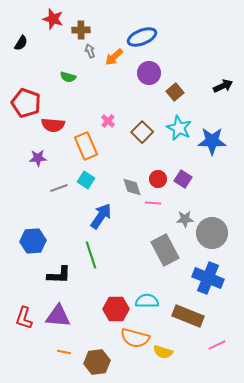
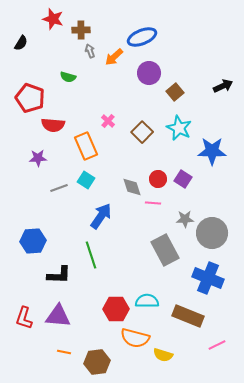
red pentagon at (26, 103): moved 4 px right, 5 px up
blue star at (212, 141): moved 10 px down
yellow semicircle at (163, 352): moved 3 px down
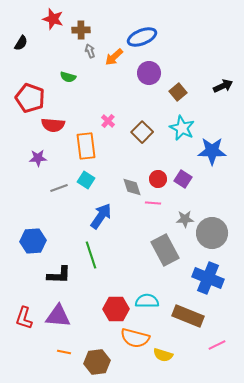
brown square at (175, 92): moved 3 px right
cyan star at (179, 128): moved 3 px right
orange rectangle at (86, 146): rotated 16 degrees clockwise
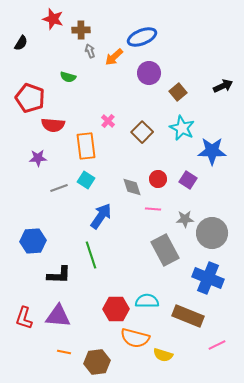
purple square at (183, 179): moved 5 px right, 1 px down
pink line at (153, 203): moved 6 px down
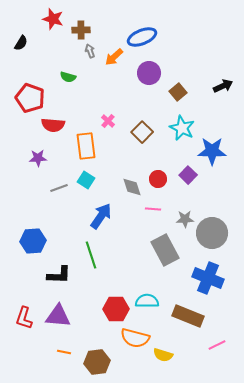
purple square at (188, 180): moved 5 px up; rotated 12 degrees clockwise
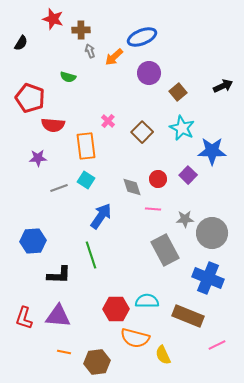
yellow semicircle at (163, 355): rotated 48 degrees clockwise
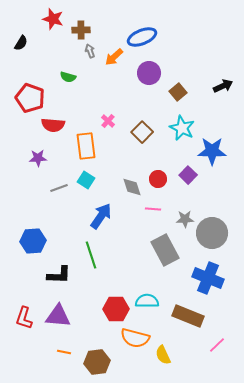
pink line at (217, 345): rotated 18 degrees counterclockwise
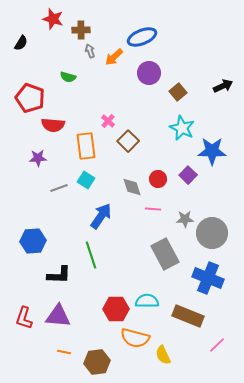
brown square at (142, 132): moved 14 px left, 9 px down
gray rectangle at (165, 250): moved 4 px down
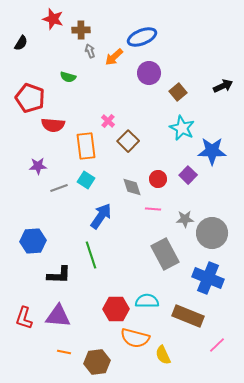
purple star at (38, 158): moved 8 px down
